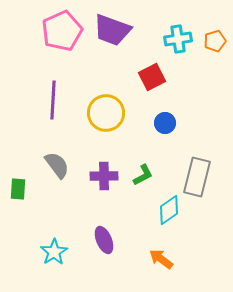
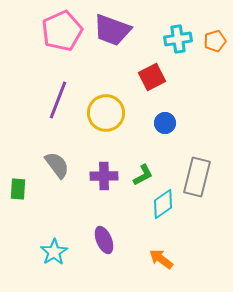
purple line: moved 5 px right; rotated 18 degrees clockwise
cyan diamond: moved 6 px left, 6 px up
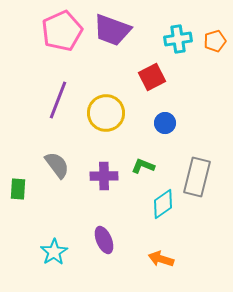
green L-shape: moved 9 px up; rotated 130 degrees counterclockwise
orange arrow: rotated 20 degrees counterclockwise
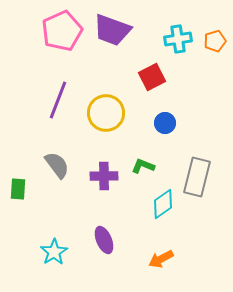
orange arrow: rotated 45 degrees counterclockwise
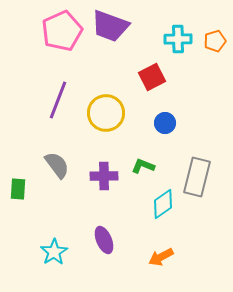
purple trapezoid: moved 2 px left, 4 px up
cyan cross: rotated 8 degrees clockwise
orange arrow: moved 2 px up
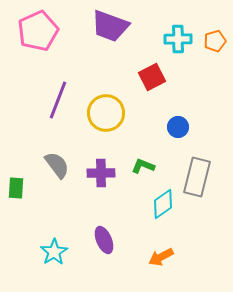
pink pentagon: moved 24 px left
blue circle: moved 13 px right, 4 px down
purple cross: moved 3 px left, 3 px up
green rectangle: moved 2 px left, 1 px up
